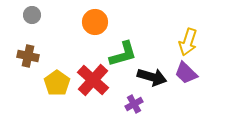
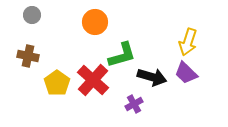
green L-shape: moved 1 px left, 1 px down
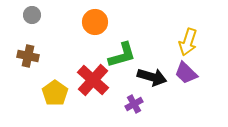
yellow pentagon: moved 2 px left, 10 px down
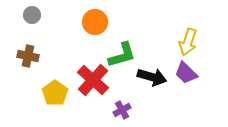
purple cross: moved 12 px left, 6 px down
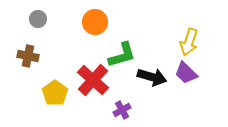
gray circle: moved 6 px right, 4 px down
yellow arrow: moved 1 px right
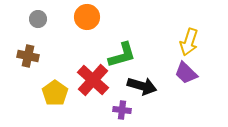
orange circle: moved 8 px left, 5 px up
black arrow: moved 10 px left, 9 px down
purple cross: rotated 36 degrees clockwise
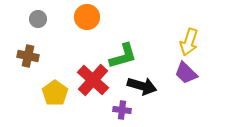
green L-shape: moved 1 px right, 1 px down
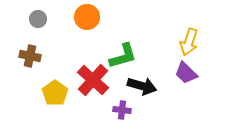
brown cross: moved 2 px right
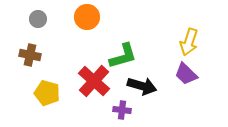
brown cross: moved 1 px up
purple trapezoid: moved 1 px down
red cross: moved 1 px right, 1 px down
yellow pentagon: moved 8 px left; rotated 20 degrees counterclockwise
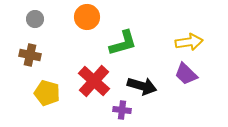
gray circle: moved 3 px left
yellow arrow: rotated 116 degrees counterclockwise
green L-shape: moved 13 px up
